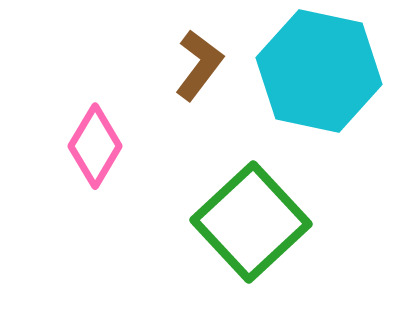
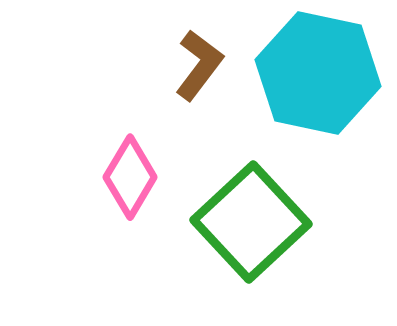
cyan hexagon: moved 1 px left, 2 px down
pink diamond: moved 35 px right, 31 px down
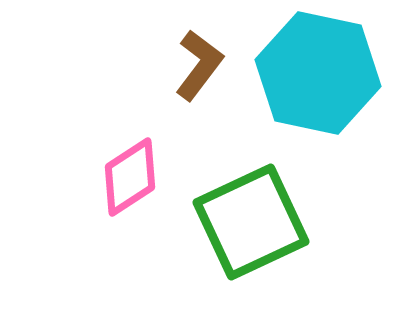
pink diamond: rotated 26 degrees clockwise
green square: rotated 18 degrees clockwise
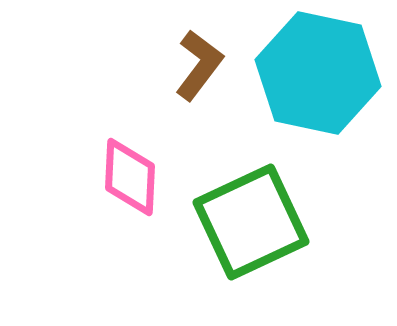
pink diamond: rotated 54 degrees counterclockwise
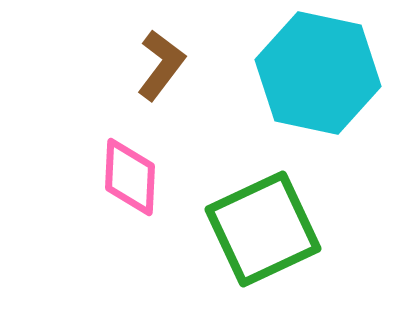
brown L-shape: moved 38 px left
green square: moved 12 px right, 7 px down
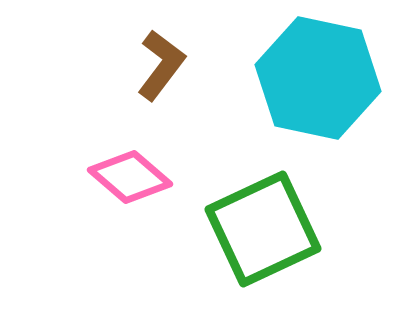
cyan hexagon: moved 5 px down
pink diamond: rotated 52 degrees counterclockwise
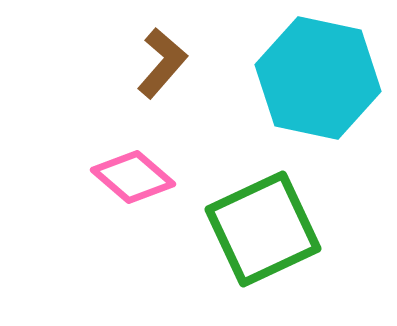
brown L-shape: moved 1 px right, 2 px up; rotated 4 degrees clockwise
pink diamond: moved 3 px right
